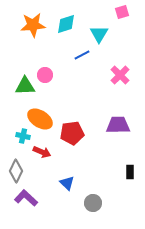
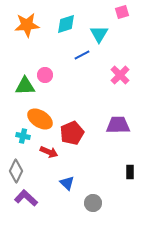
orange star: moved 6 px left
red pentagon: rotated 15 degrees counterclockwise
red arrow: moved 7 px right
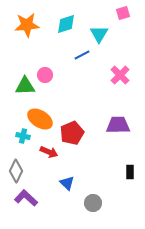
pink square: moved 1 px right, 1 px down
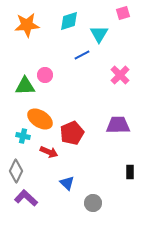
cyan diamond: moved 3 px right, 3 px up
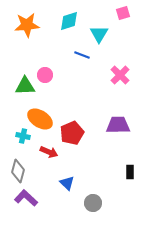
blue line: rotated 49 degrees clockwise
gray diamond: moved 2 px right; rotated 10 degrees counterclockwise
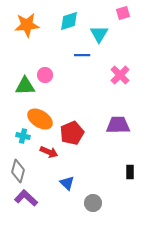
blue line: rotated 21 degrees counterclockwise
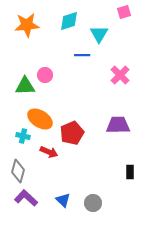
pink square: moved 1 px right, 1 px up
blue triangle: moved 4 px left, 17 px down
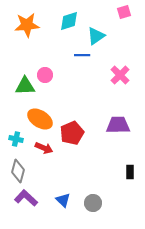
cyan triangle: moved 3 px left, 2 px down; rotated 24 degrees clockwise
cyan cross: moved 7 px left, 3 px down
red arrow: moved 5 px left, 4 px up
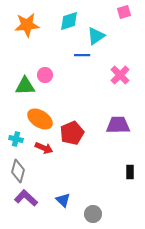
gray circle: moved 11 px down
